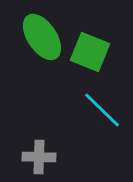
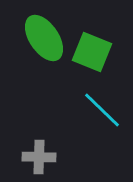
green ellipse: moved 2 px right, 1 px down
green square: moved 2 px right
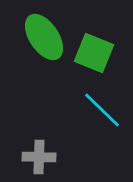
green ellipse: moved 1 px up
green square: moved 2 px right, 1 px down
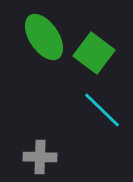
green square: rotated 15 degrees clockwise
gray cross: moved 1 px right
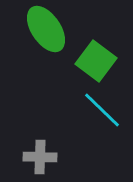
green ellipse: moved 2 px right, 8 px up
green square: moved 2 px right, 8 px down
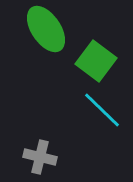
gray cross: rotated 12 degrees clockwise
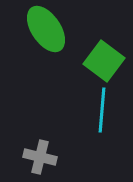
green square: moved 8 px right
cyan line: rotated 51 degrees clockwise
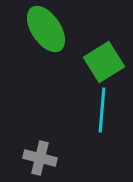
green square: moved 1 px down; rotated 21 degrees clockwise
gray cross: moved 1 px down
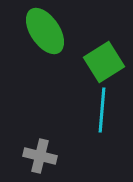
green ellipse: moved 1 px left, 2 px down
gray cross: moved 2 px up
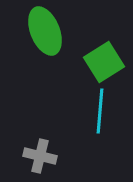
green ellipse: rotated 12 degrees clockwise
cyan line: moved 2 px left, 1 px down
